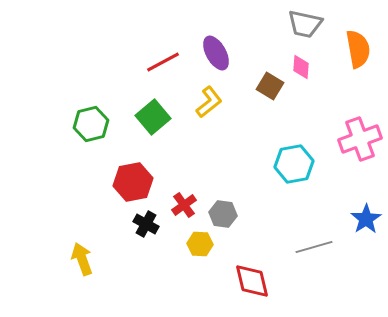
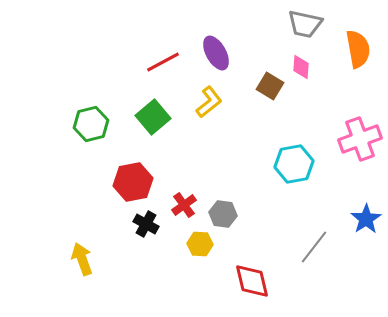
gray line: rotated 36 degrees counterclockwise
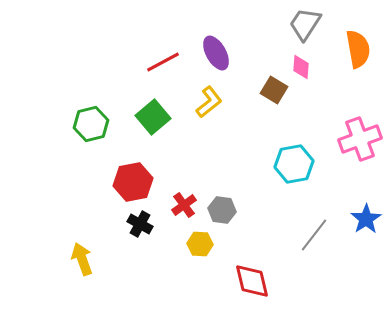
gray trapezoid: rotated 111 degrees clockwise
brown square: moved 4 px right, 4 px down
gray hexagon: moved 1 px left, 4 px up
black cross: moved 6 px left
gray line: moved 12 px up
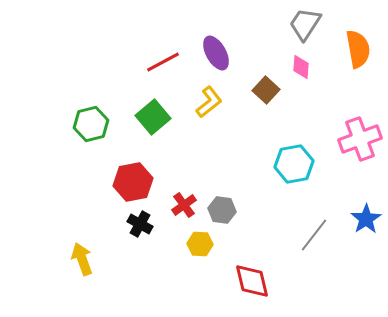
brown square: moved 8 px left; rotated 12 degrees clockwise
